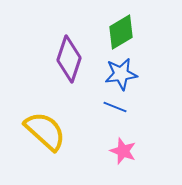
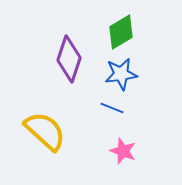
blue line: moved 3 px left, 1 px down
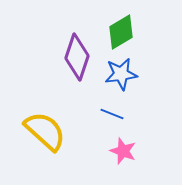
purple diamond: moved 8 px right, 2 px up
blue line: moved 6 px down
